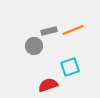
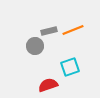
gray circle: moved 1 px right
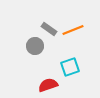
gray rectangle: moved 2 px up; rotated 49 degrees clockwise
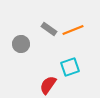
gray circle: moved 14 px left, 2 px up
red semicircle: rotated 36 degrees counterclockwise
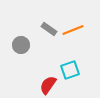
gray circle: moved 1 px down
cyan square: moved 3 px down
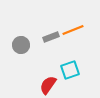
gray rectangle: moved 2 px right, 8 px down; rotated 56 degrees counterclockwise
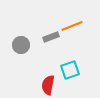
orange line: moved 1 px left, 4 px up
red semicircle: rotated 24 degrees counterclockwise
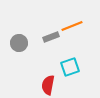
gray circle: moved 2 px left, 2 px up
cyan square: moved 3 px up
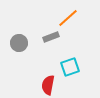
orange line: moved 4 px left, 8 px up; rotated 20 degrees counterclockwise
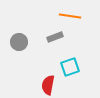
orange line: moved 2 px right, 2 px up; rotated 50 degrees clockwise
gray rectangle: moved 4 px right
gray circle: moved 1 px up
